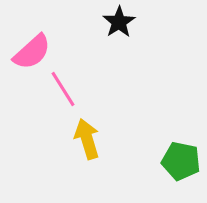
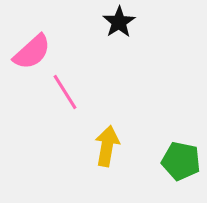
pink line: moved 2 px right, 3 px down
yellow arrow: moved 20 px right, 7 px down; rotated 27 degrees clockwise
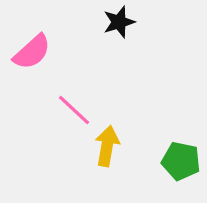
black star: rotated 16 degrees clockwise
pink line: moved 9 px right, 18 px down; rotated 15 degrees counterclockwise
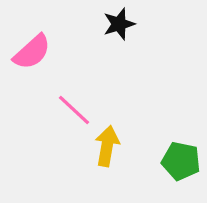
black star: moved 2 px down
